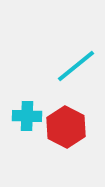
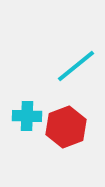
red hexagon: rotated 12 degrees clockwise
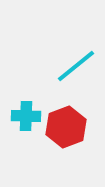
cyan cross: moved 1 px left
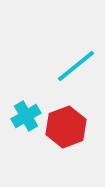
cyan cross: rotated 32 degrees counterclockwise
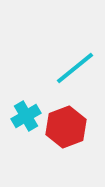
cyan line: moved 1 px left, 2 px down
